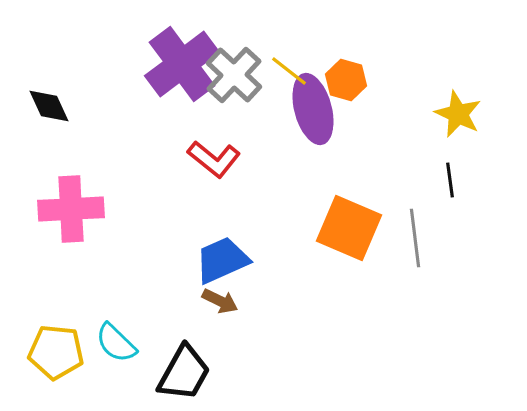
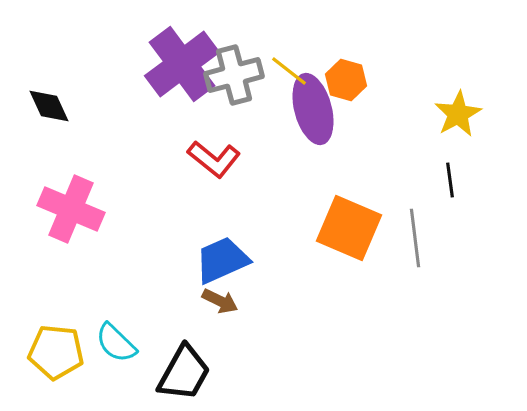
gray cross: rotated 32 degrees clockwise
yellow star: rotated 18 degrees clockwise
pink cross: rotated 26 degrees clockwise
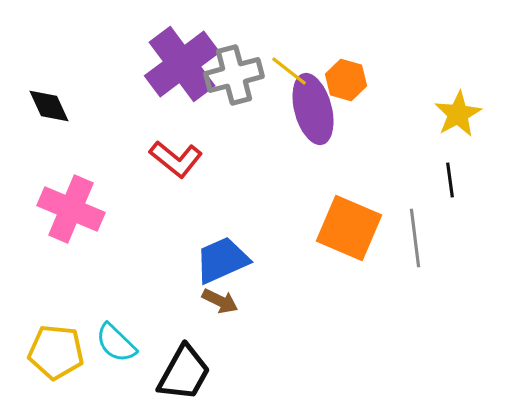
red L-shape: moved 38 px left
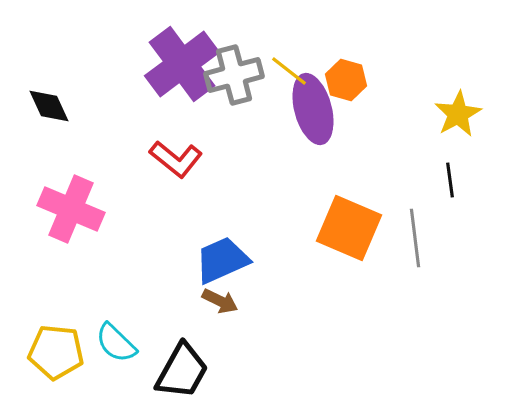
black trapezoid: moved 2 px left, 2 px up
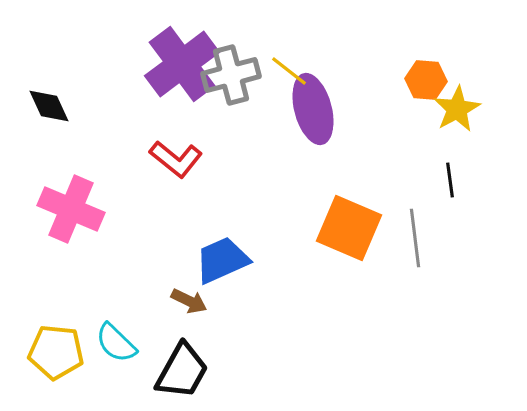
gray cross: moved 3 px left
orange hexagon: moved 80 px right; rotated 12 degrees counterclockwise
yellow star: moved 1 px left, 5 px up
brown arrow: moved 31 px left
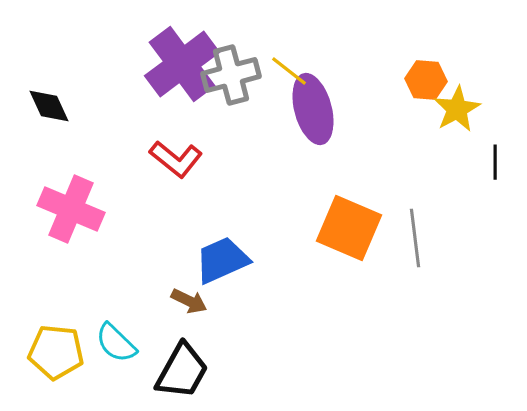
black line: moved 45 px right, 18 px up; rotated 8 degrees clockwise
